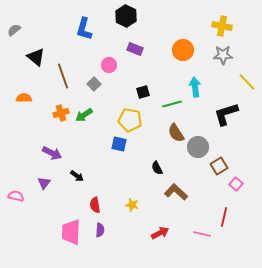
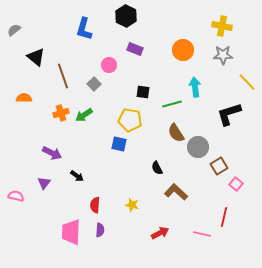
black square: rotated 24 degrees clockwise
black L-shape: moved 3 px right
red semicircle: rotated 14 degrees clockwise
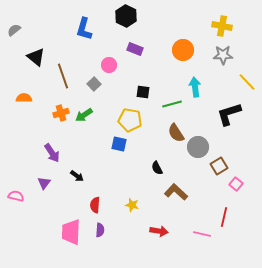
purple arrow: rotated 30 degrees clockwise
red arrow: moved 1 px left, 2 px up; rotated 36 degrees clockwise
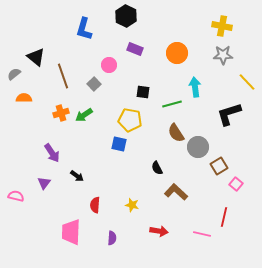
gray semicircle: moved 44 px down
orange circle: moved 6 px left, 3 px down
purple semicircle: moved 12 px right, 8 px down
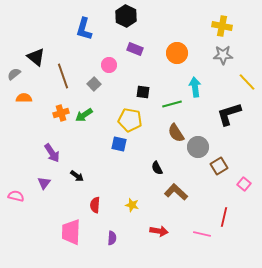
pink square: moved 8 px right
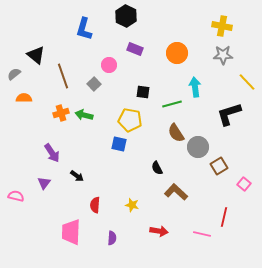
black triangle: moved 2 px up
green arrow: rotated 48 degrees clockwise
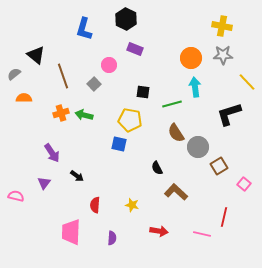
black hexagon: moved 3 px down
orange circle: moved 14 px right, 5 px down
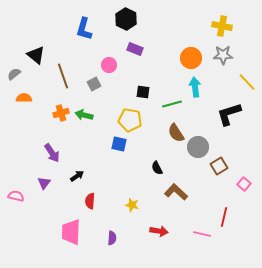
gray square: rotated 16 degrees clockwise
black arrow: rotated 72 degrees counterclockwise
red semicircle: moved 5 px left, 4 px up
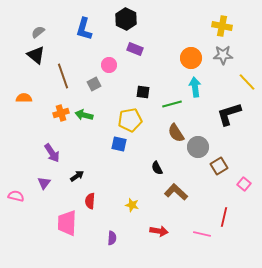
gray semicircle: moved 24 px right, 42 px up
yellow pentagon: rotated 20 degrees counterclockwise
pink trapezoid: moved 4 px left, 9 px up
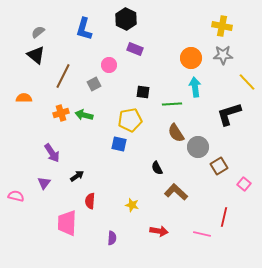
brown line: rotated 45 degrees clockwise
green line: rotated 12 degrees clockwise
